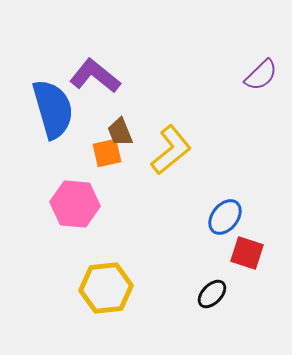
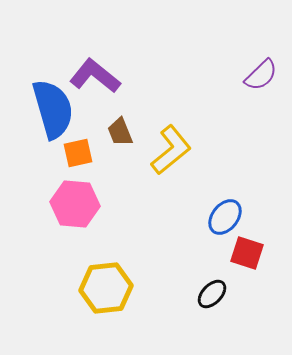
orange square: moved 29 px left
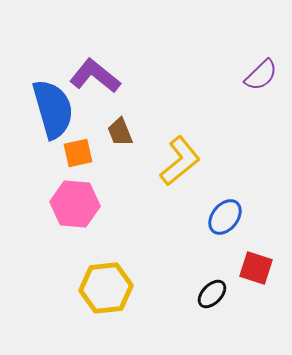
yellow L-shape: moved 9 px right, 11 px down
red square: moved 9 px right, 15 px down
